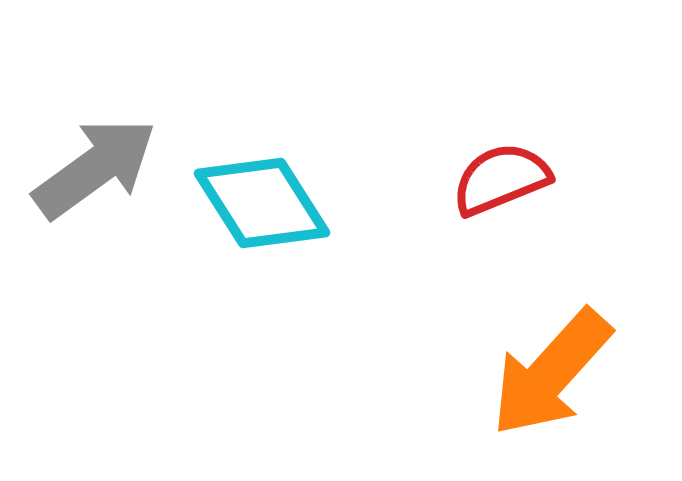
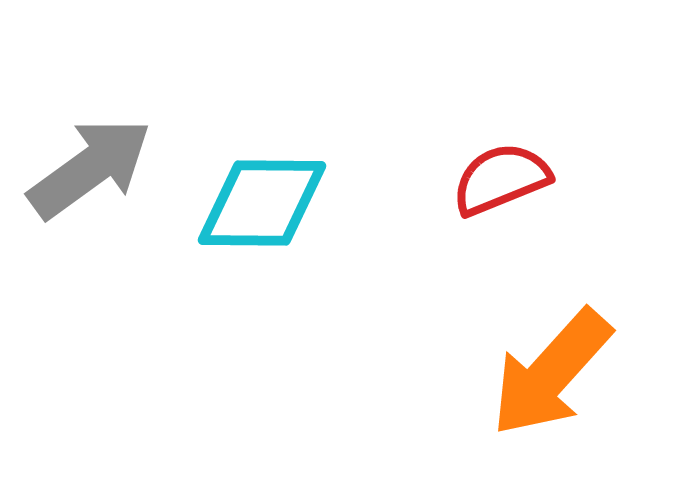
gray arrow: moved 5 px left
cyan diamond: rotated 57 degrees counterclockwise
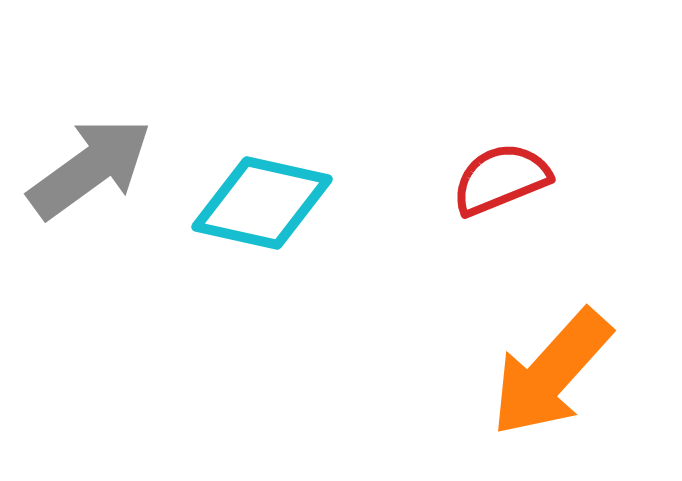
cyan diamond: rotated 12 degrees clockwise
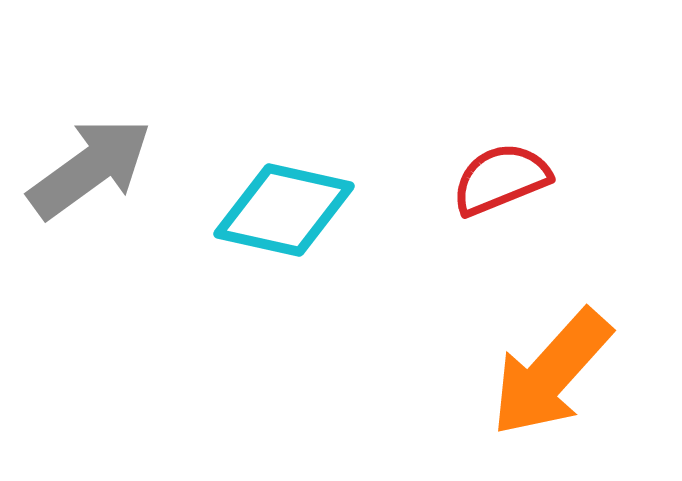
cyan diamond: moved 22 px right, 7 px down
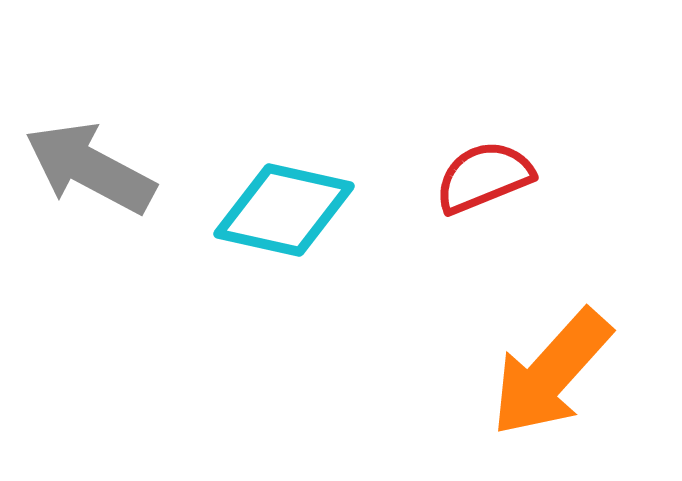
gray arrow: rotated 116 degrees counterclockwise
red semicircle: moved 17 px left, 2 px up
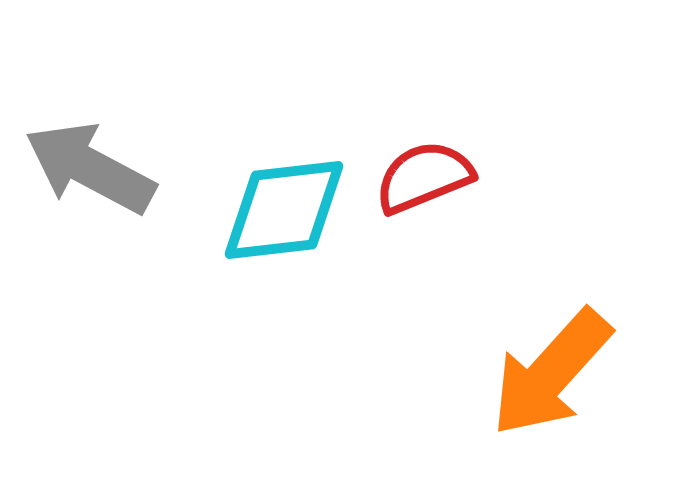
red semicircle: moved 60 px left
cyan diamond: rotated 19 degrees counterclockwise
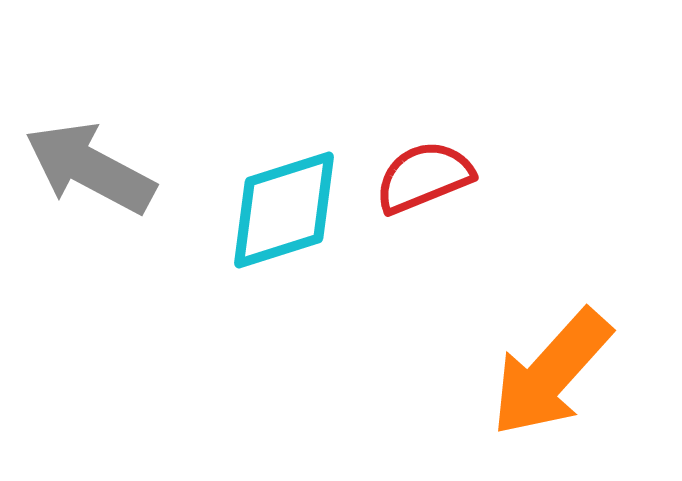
cyan diamond: rotated 11 degrees counterclockwise
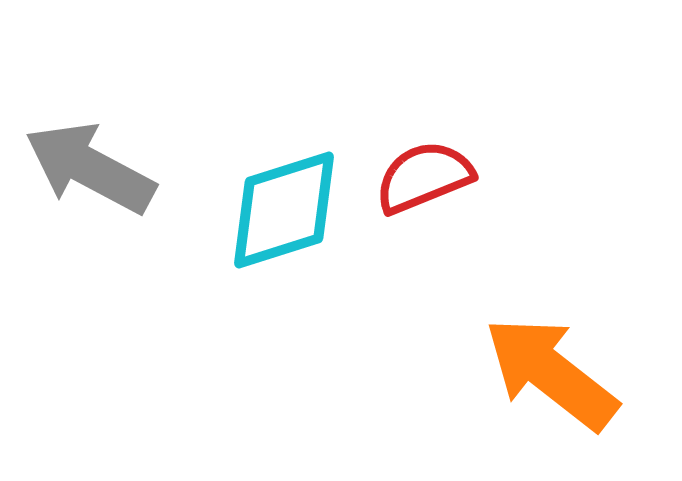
orange arrow: rotated 86 degrees clockwise
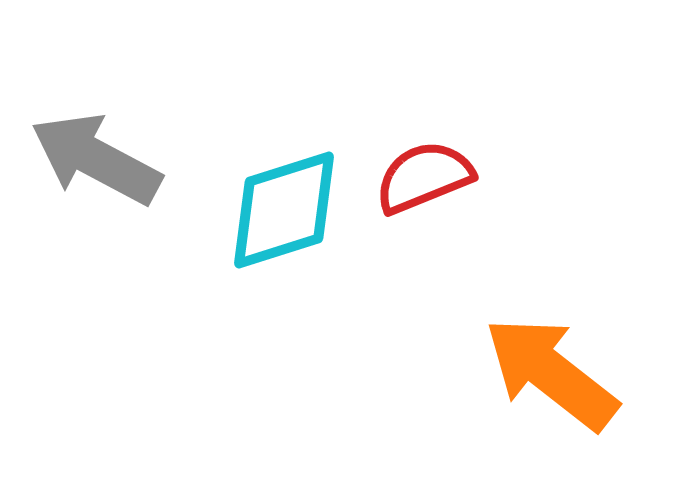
gray arrow: moved 6 px right, 9 px up
